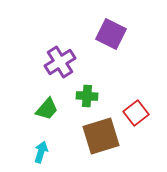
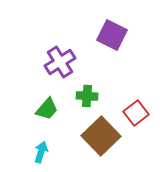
purple square: moved 1 px right, 1 px down
brown square: rotated 27 degrees counterclockwise
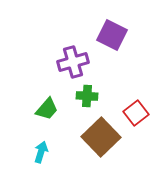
purple cross: moved 13 px right; rotated 16 degrees clockwise
brown square: moved 1 px down
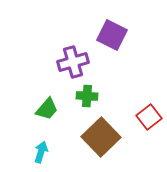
red square: moved 13 px right, 4 px down
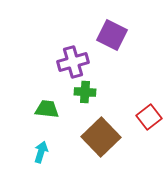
green cross: moved 2 px left, 4 px up
green trapezoid: rotated 125 degrees counterclockwise
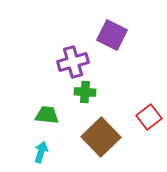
green trapezoid: moved 6 px down
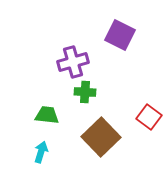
purple square: moved 8 px right
red square: rotated 15 degrees counterclockwise
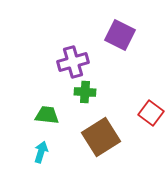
red square: moved 2 px right, 4 px up
brown square: rotated 12 degrees clockwise
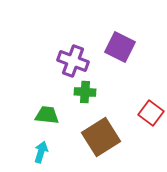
purple square: moved 12 px down
purple cross: moved 1 px up; rotated 36 degrees clockwise
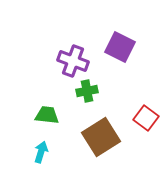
green cross: moved 2 px right, 1 px up; rotated 15 degrees counterclockwise
red square: moved 5 px left, 5 px down
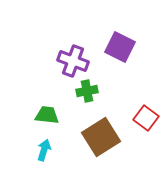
cyan arrow: moved 3 px right, 2 px up
